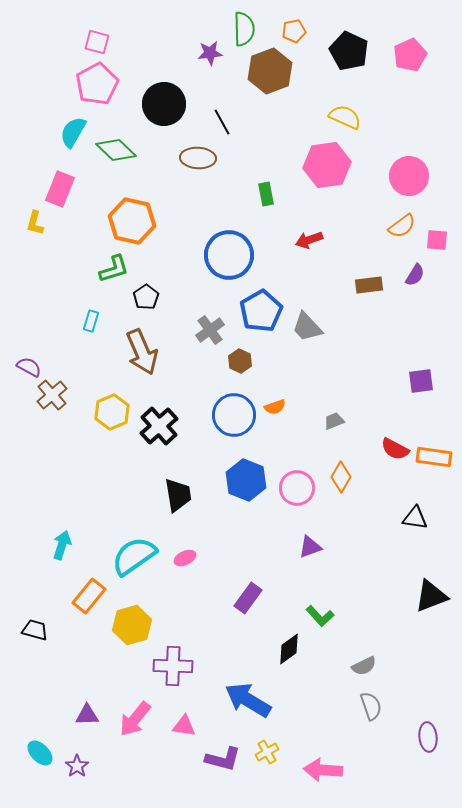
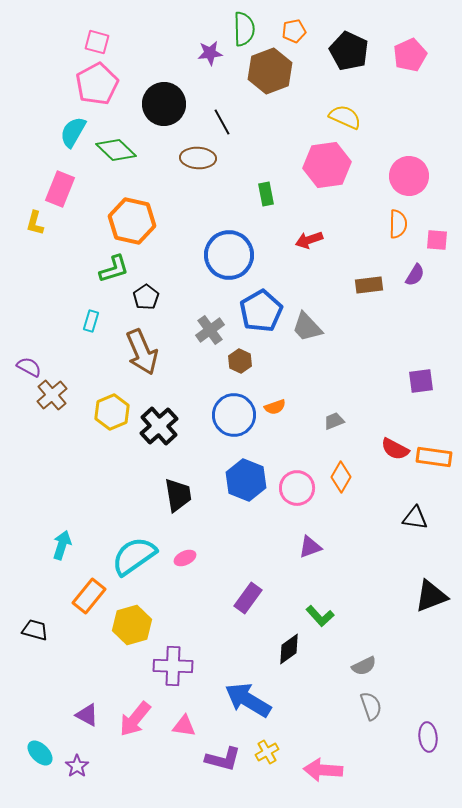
orange semicircle at (402, 226): moved 4 px left, 2 px up; rotated 52 degrees counterclockwise
purple triangle at (87, 715): rotated 30 degrees clockwise
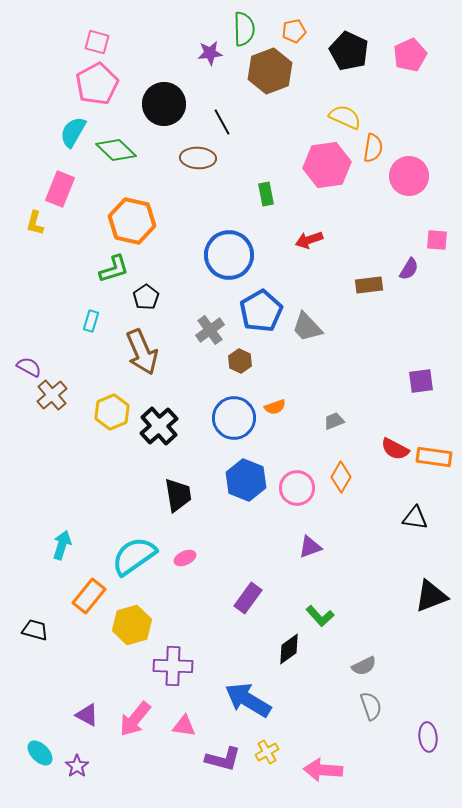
orange semicircle at (398, 224): moved 25 px left, 76 px up; rotated 8 degrees clockwise
purple semicircle at (415, 275): moved 6 px left, 6 px up
blue circle at (234, 415): moved 3 px down
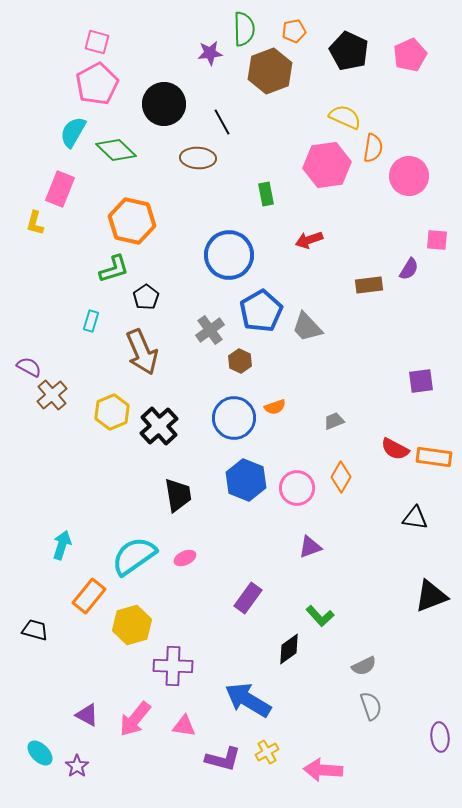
purple ellipse at (428, 737): moved 12 px right
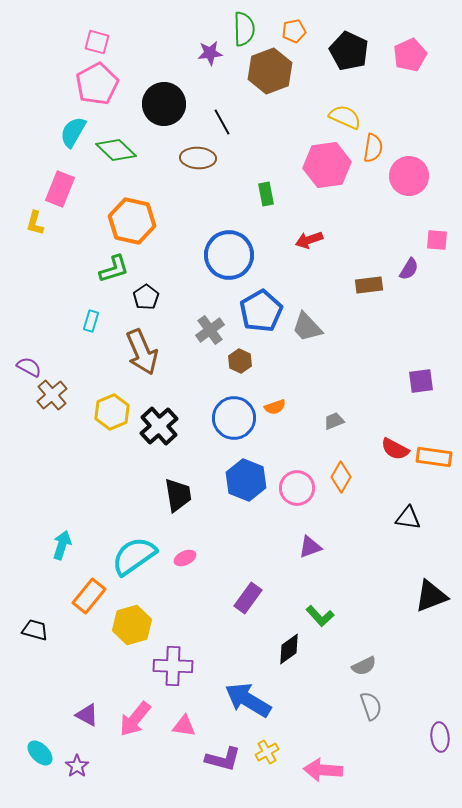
black triangle at (415, 518): moved 7 px left
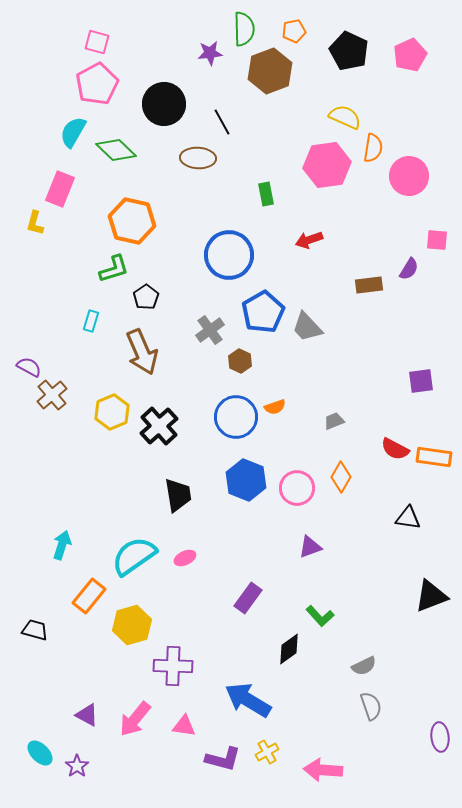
blue pentagon at (261, 311): moved 2 px right, 1 px down
blue circle at (234, 418): moved 2 px right, 1 px up
